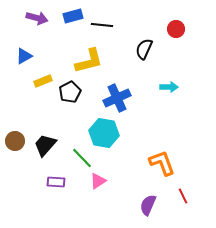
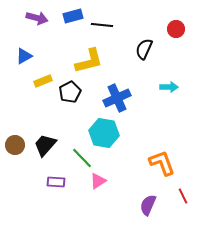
brown circle: moved 4 px down
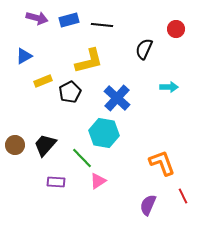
blue rectangle: moved 4 px left, 4 px down
blue cross: rotated 24 degrees counterclockwise
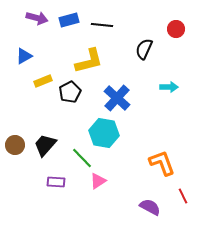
purple semicircle: moved 2 px right, 2 px down; rotated 95 degrees clockwise
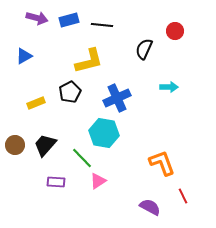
red circle: moved 1 px left, 2 px down
yellow rectangle: moved 7 px left, 22 px down
blue cross: rotated 24 degrees clockwise
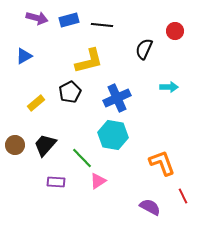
yellow rectangle: rotated 18 degrees counterclockwise
cyan hexagon: moved 9 px right, 2 px down
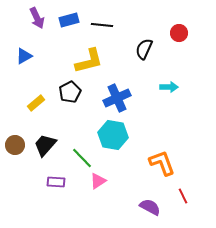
purple arrow: rotated 50 degrees clockwise
red circle: moved 4 px right, 2 px down
